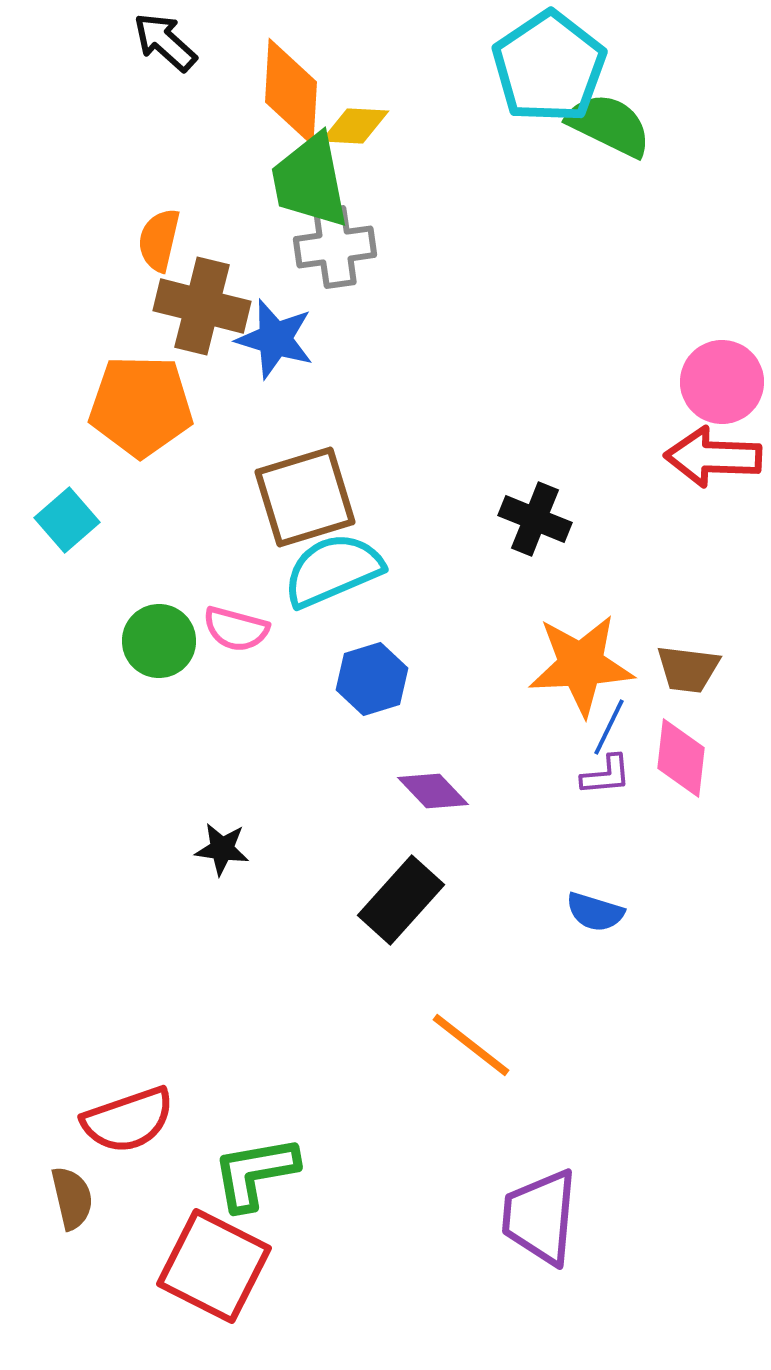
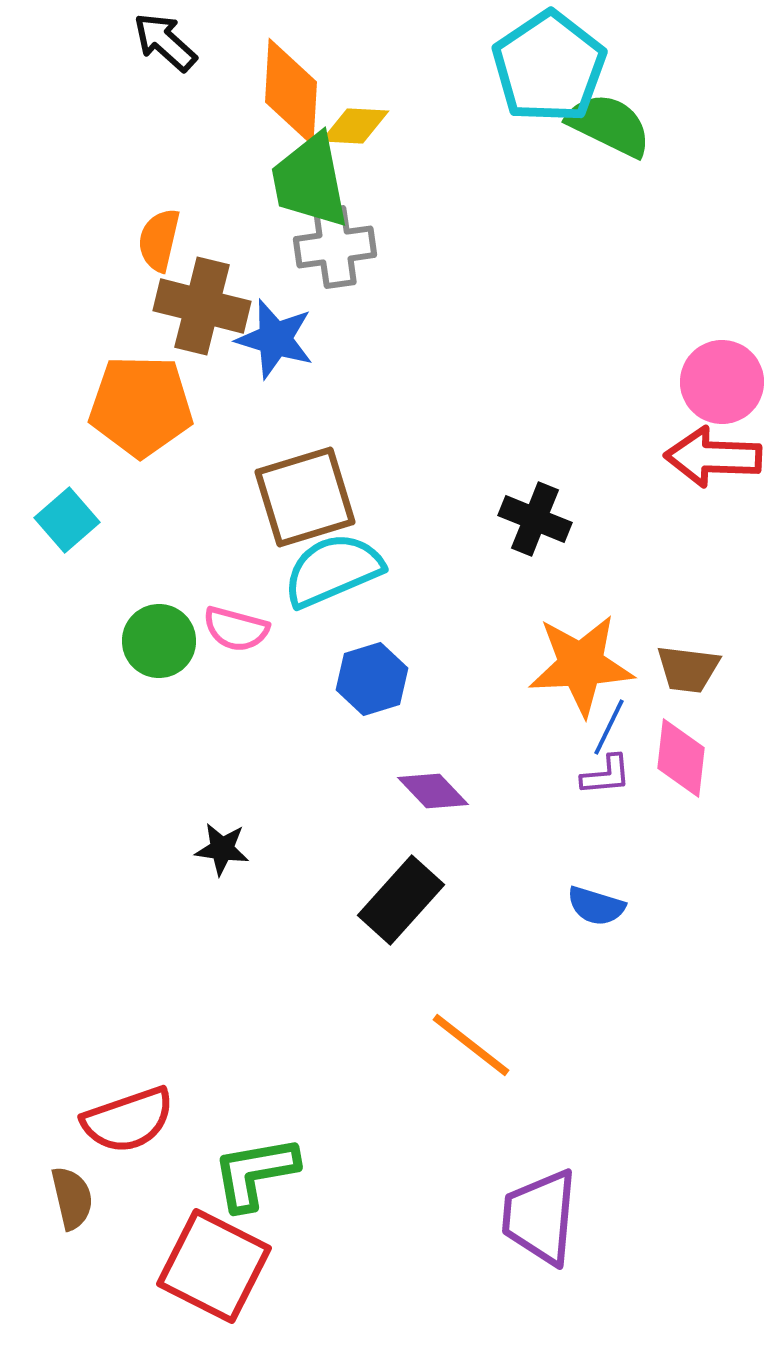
blue semicircle: moved 1 px right, 6 px up
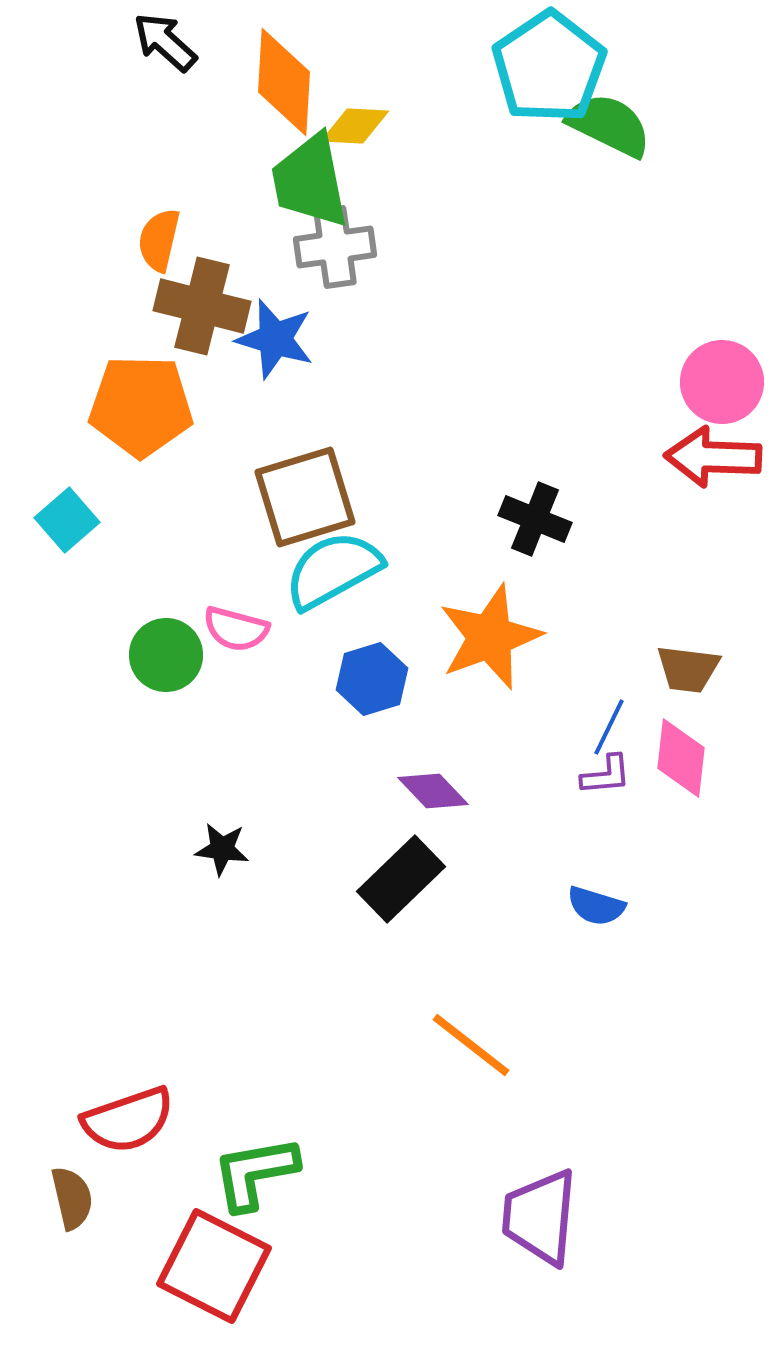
orange diamond: moved 7 px left, 10 px up
cyan semicircle: rotated 6 degrees counterclockwise
green circle: moved 7 px right, 14 px down
orange star: moved 91 px left, 28 px up; rotated 17 degrees counterclockwise
black rectangle: moved 21 px up; rotated 4 degrees clockwise
